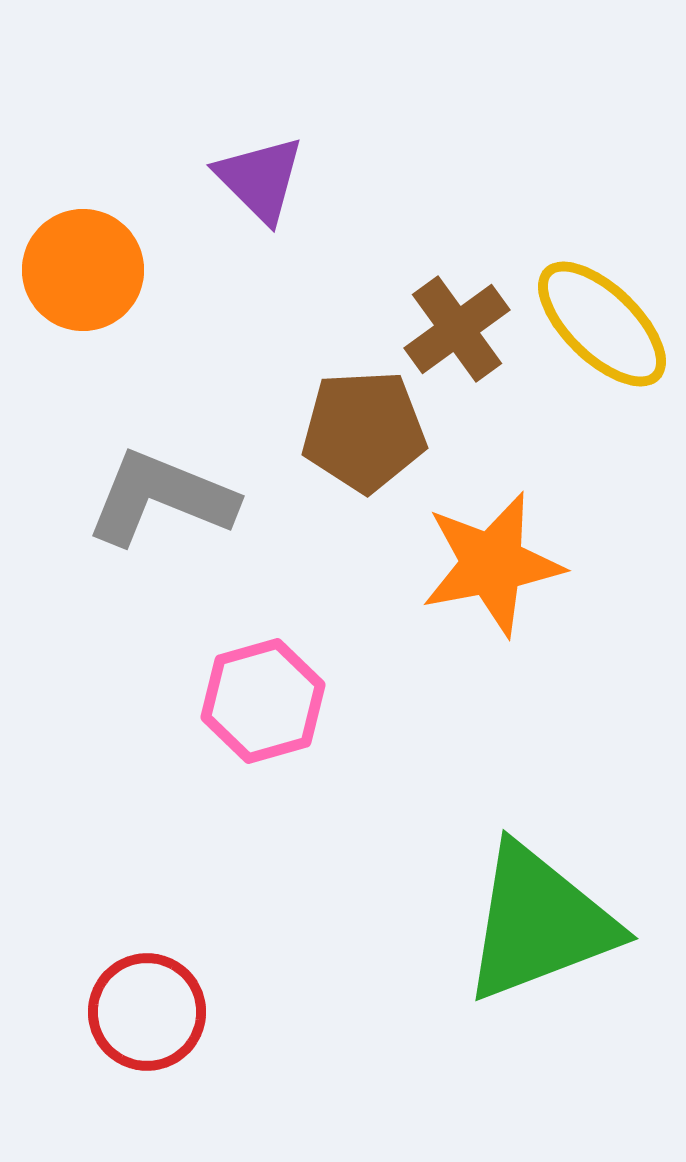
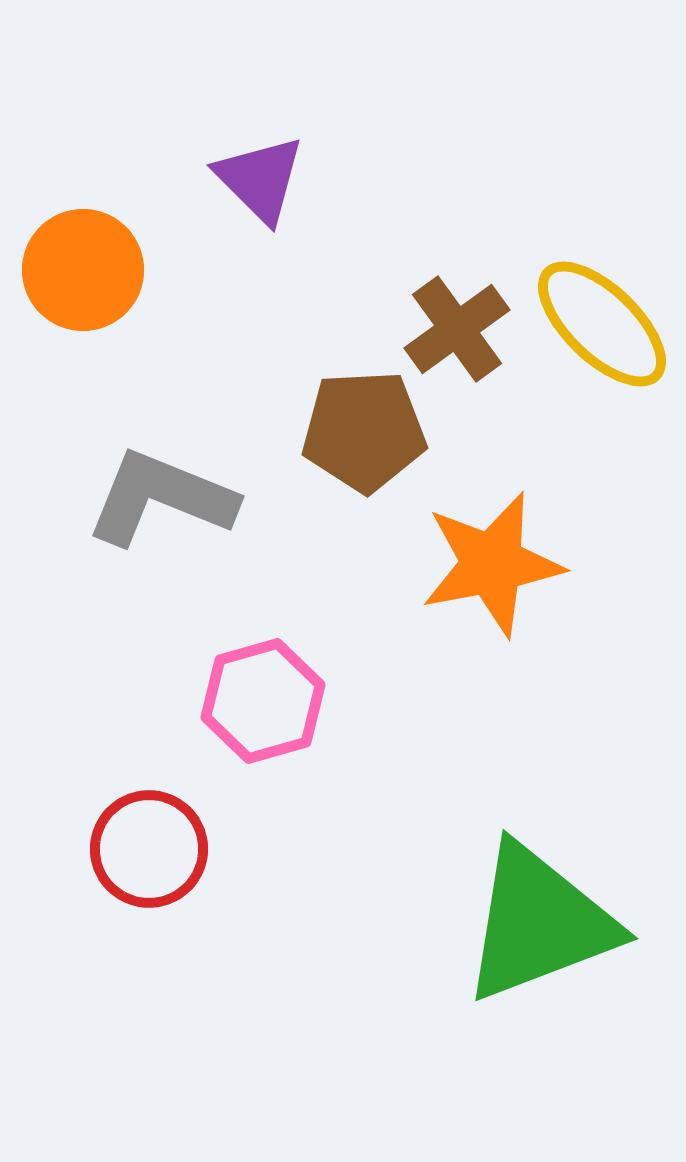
red circle: moved 2 px right, 163 px up
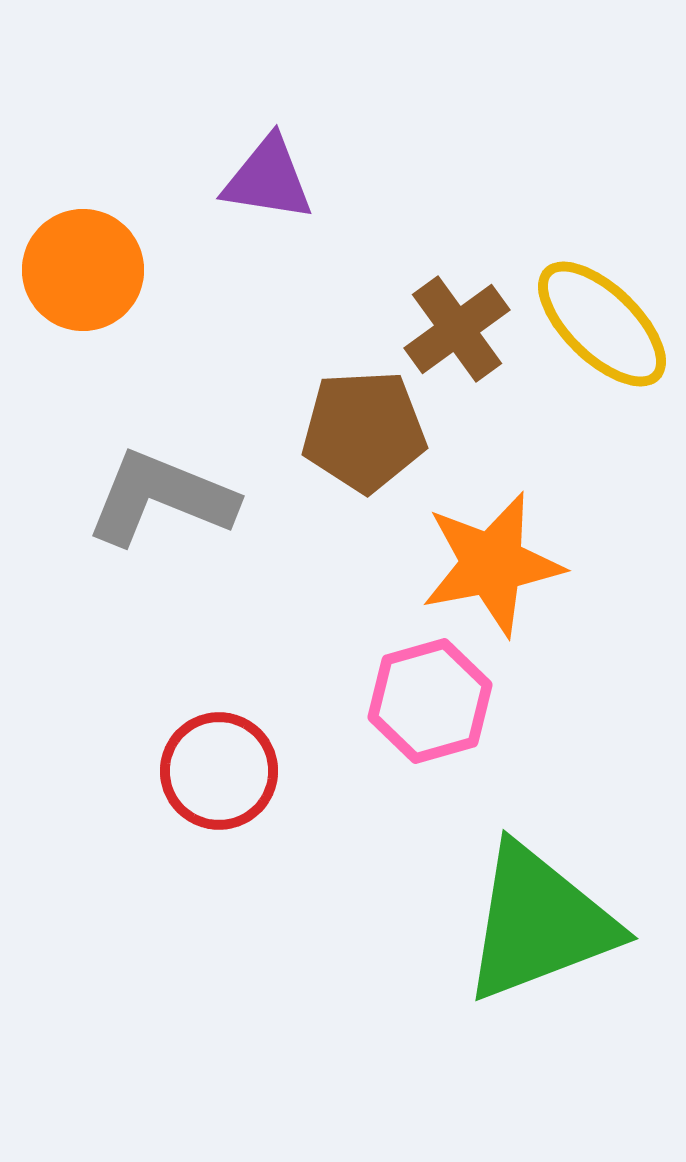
purple triangle: moved 8 px right; rotated 36 degrees counterclockwise
pink hexagon: moved 167 px right
red circle: moved 70 px right, 78 px up
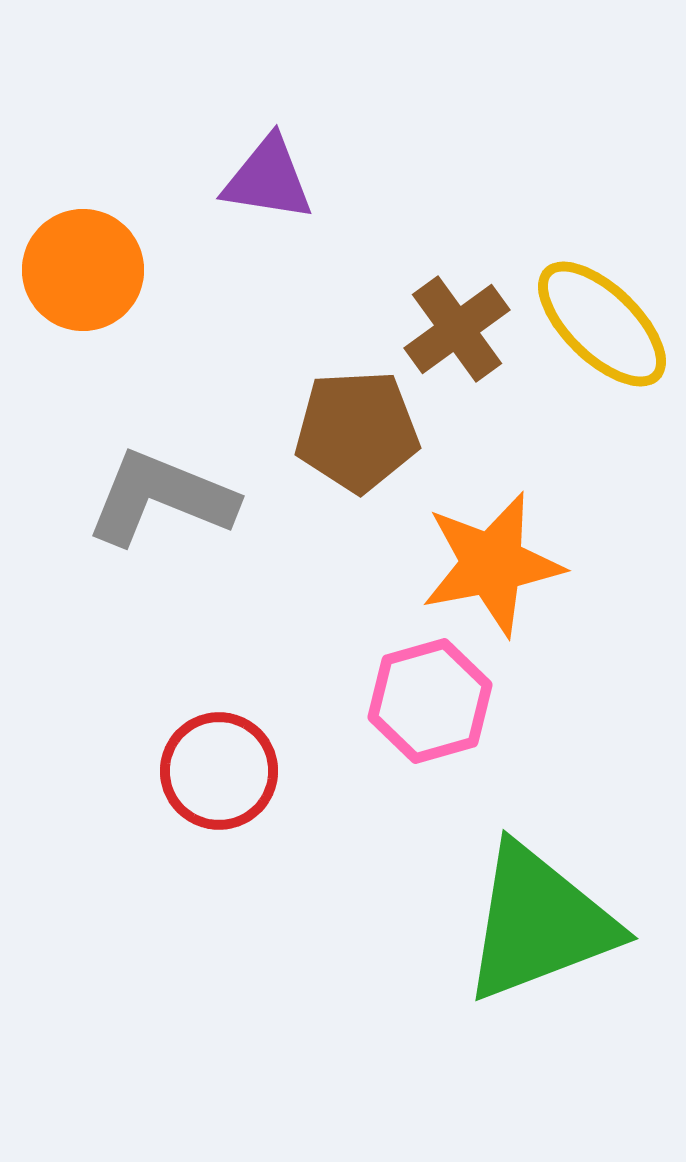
brown pentagon: moved 7 px left
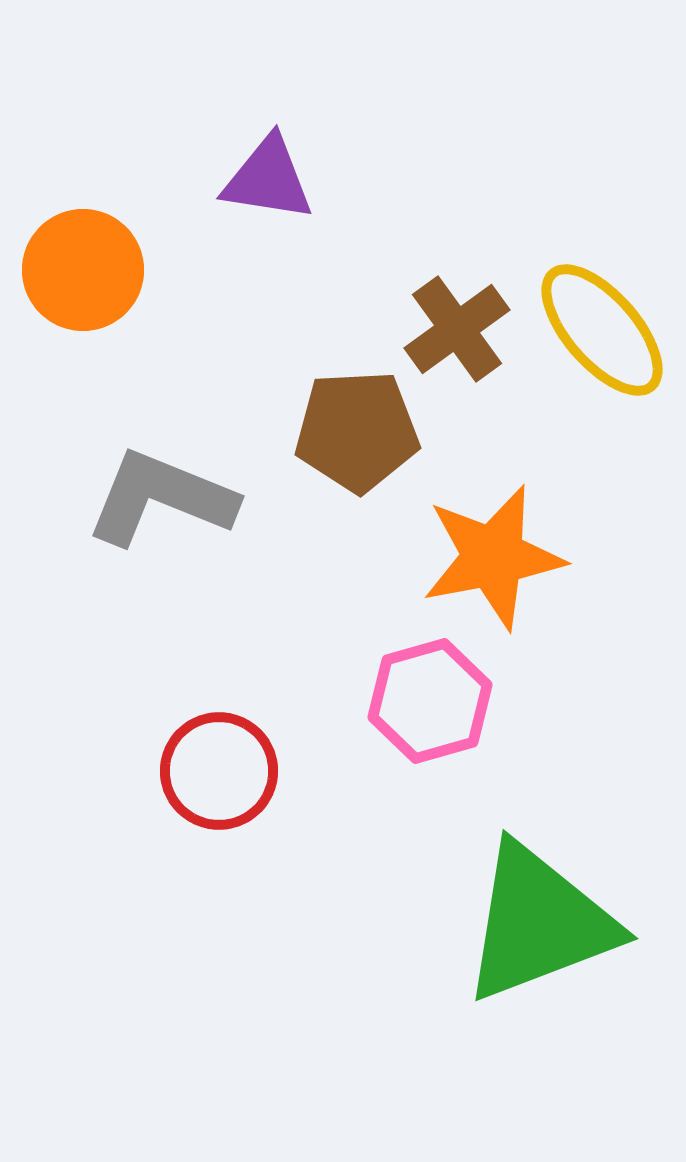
yellow ellipse: moved 6 px down; rotated 5 degrees clockwise
orange star: moved 1 px right, 7 px up
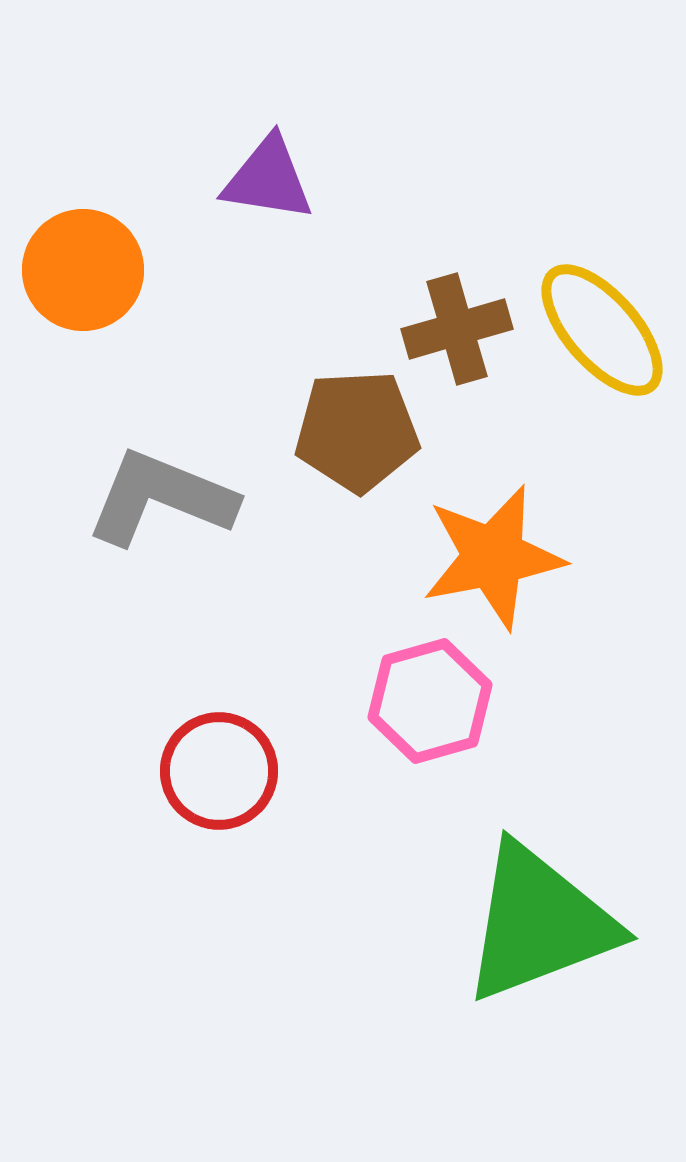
brown cross: rotated 20 degrees clockwise
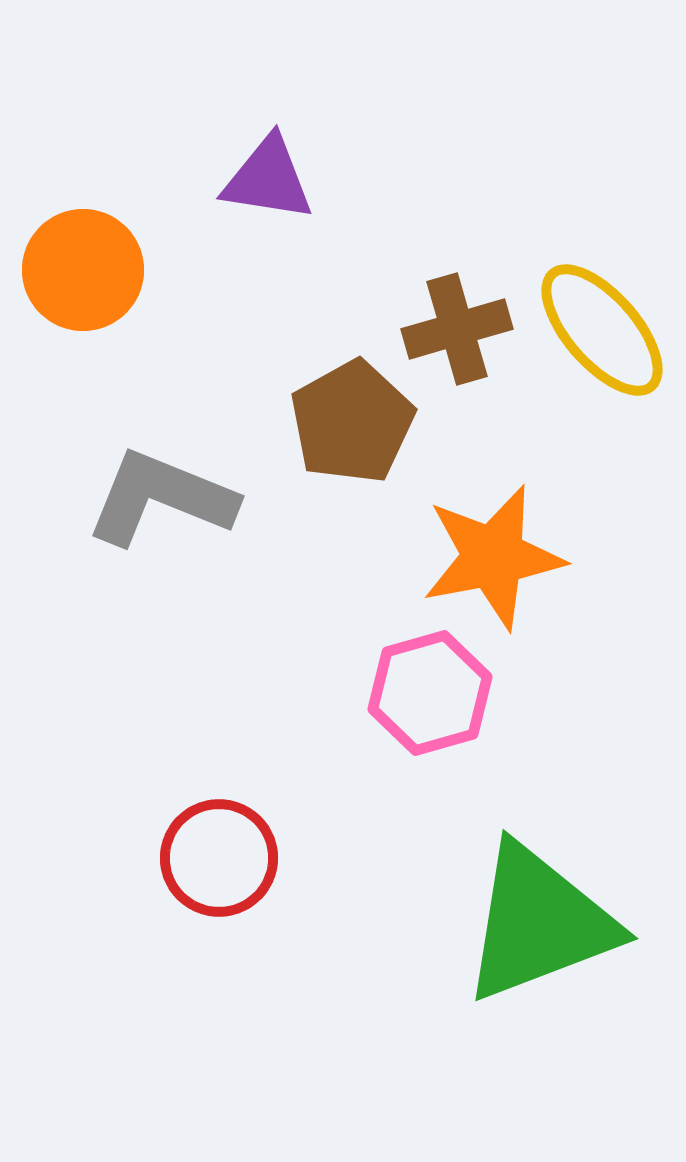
brown pentagon: moved 5 px left, 9 px up; rotated 26 degrees counterclockwise
pink hexagon: moved 8 px up
red circle: moved 87 px down
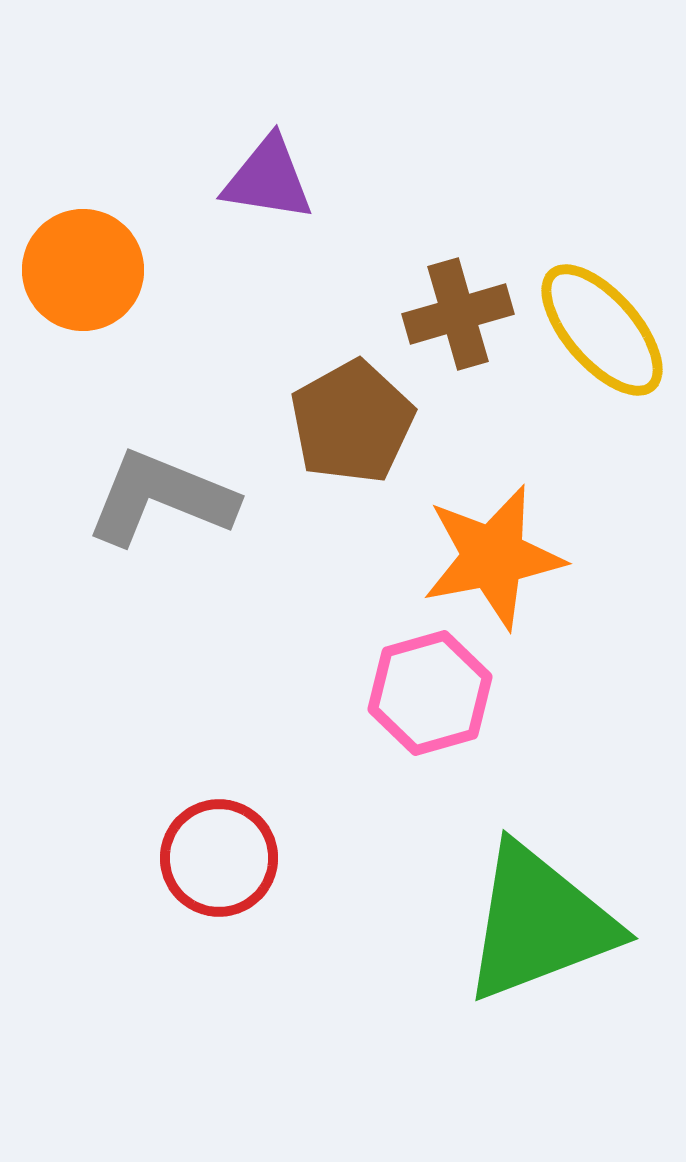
brown cross: moved 1 px right, 15 px up
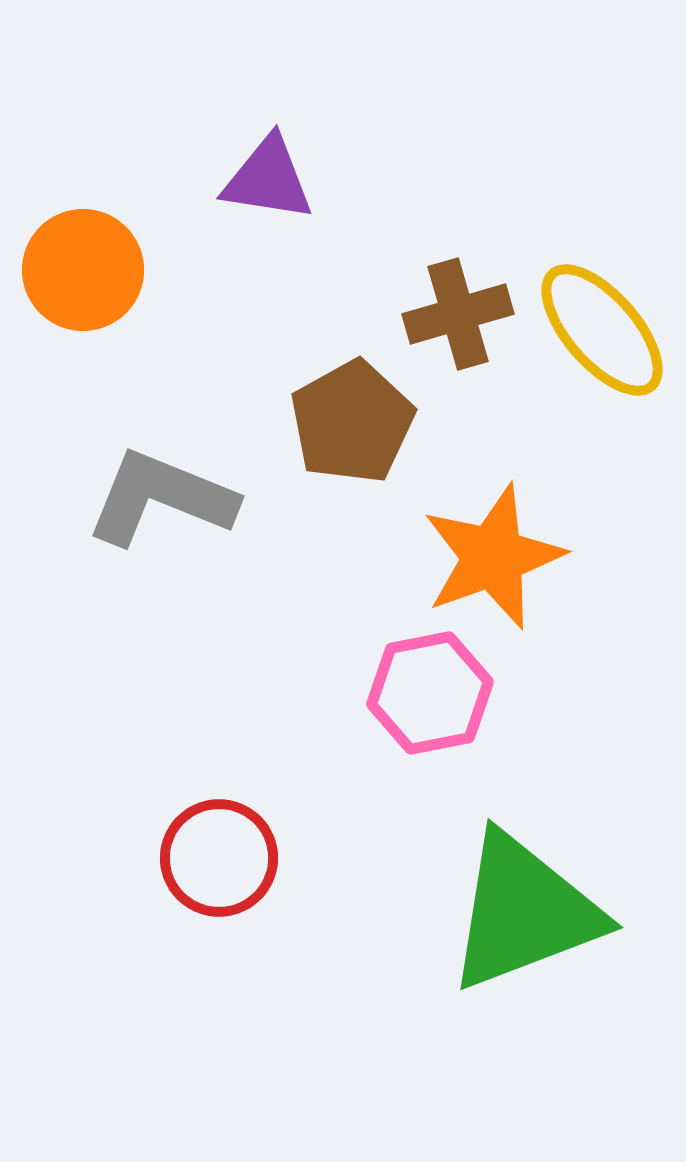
orange star: rotated 9 degrees counterclockwise
pink hexagon: rotated 5 degrees clockwise
green triangle: moved 15 px left, 11 px up
